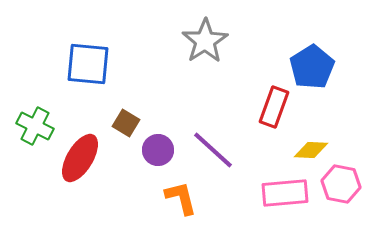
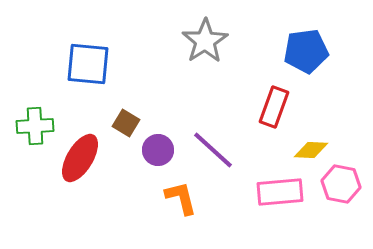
blue pentagon: moved 6 px left, 16 px up; rotated 24 degrees clockwise
green cross: rotated 30 degrees counterclockwise
pink rectangle: moved 5 px left, 1 px up
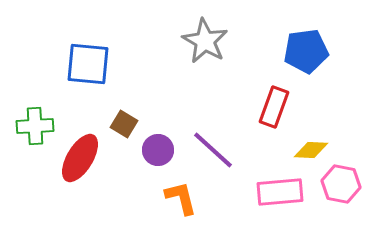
gray star: rotated 9 degrees counterclockwise
brown square: moved 2 px left, 1 px down
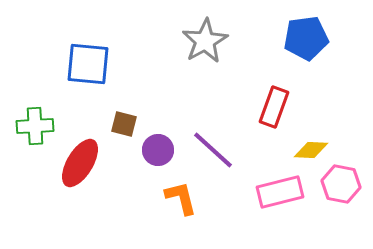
gray star: rotated 12 degrees clockwise
blue pentagon: moved 13 px up
brown square: rotated 16 degrees counterclockwise
red ellipse: moved 5 px down
pink rectangle: rotated 9 degrees counterclockwise
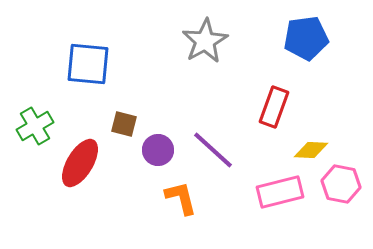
green cross: rotated 27 degrees counterclockwise
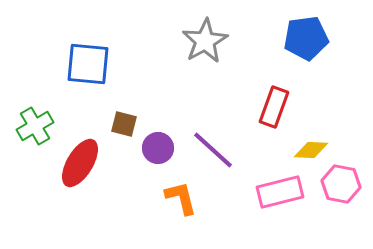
purple circle: moved 2 px up
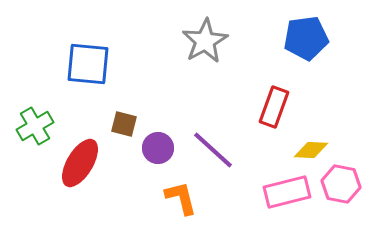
pink rectangle: moved 7 px right
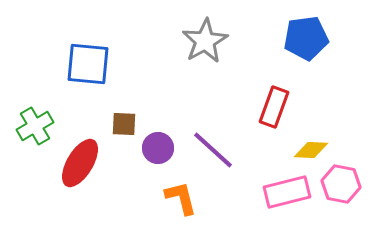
brown square: rotated 12 degrees counterclockwise
